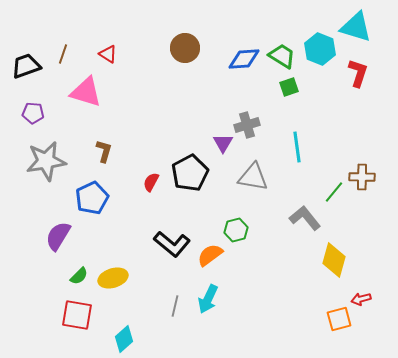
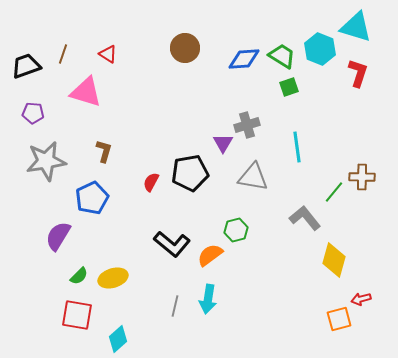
black pentagon: rotated 18 degrees clockwise
cyan arrow: rotated 16 degrees counterclockwise
cyan diamond: moved 6 px left
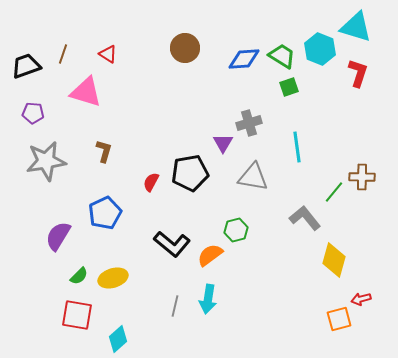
gray cross: moved 2 px right, 2 px up
blue pentagon: moved 13 px right, 15 px down
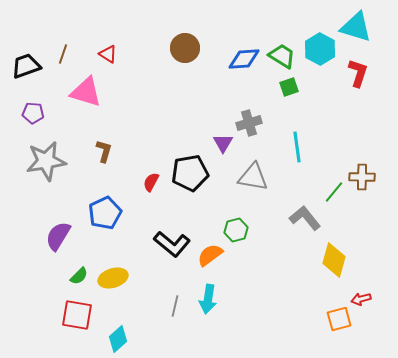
cyan hexagon: rotated 8 degrees clockwise
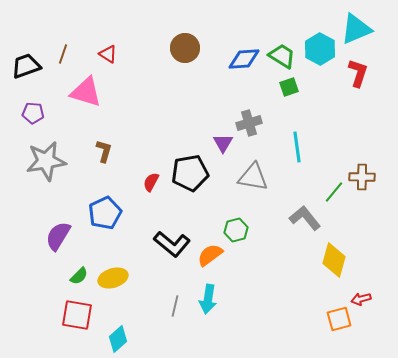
cyan triangle: moved 2 px down; rotated 40 degrees counterclockwise
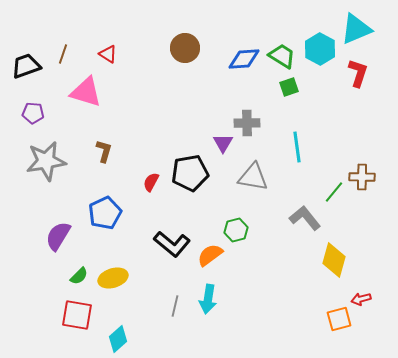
gray cross: moved 2 px left; rotated 15 degrees clockwise
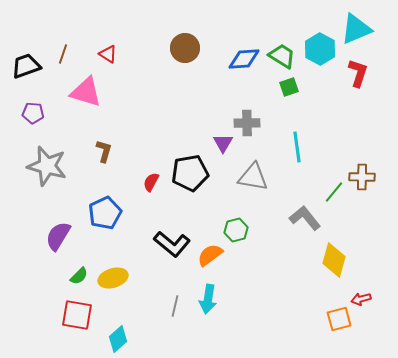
gray star: moved 1 px right, 5 px down; rotated 24 degrees clockwise
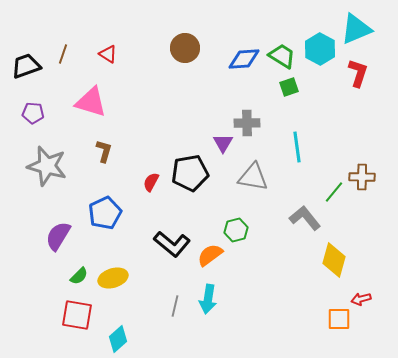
pink triangle: moved 5 px right, 10 px down
orange square: rotated 15 degrees clockwise
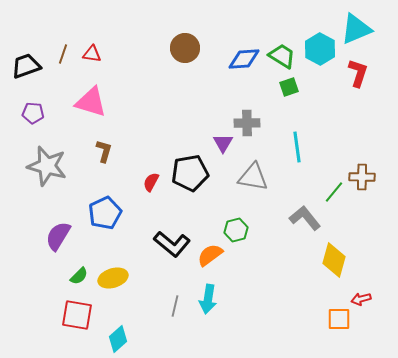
red triangle: moved 16 px left; rotated 24 degrees counterclockwise
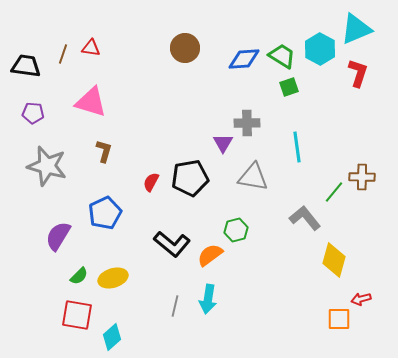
red triangle: moved 1 px left, 6 px up
black trapezoid: rotated 28 degrees clockwise
black pentagon: moved 5 px down
cyan diamond: moved 6 px left, 2 px up
